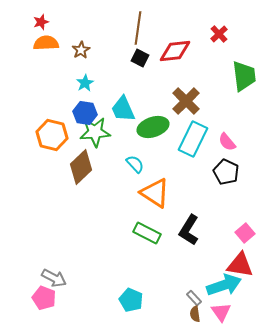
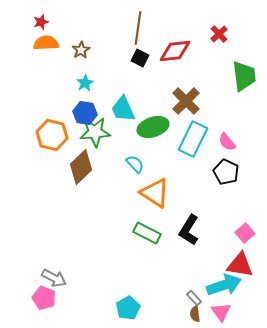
cyan pentagon: moved 3 px left, 8 px down; rotated 20 degrees clockwise
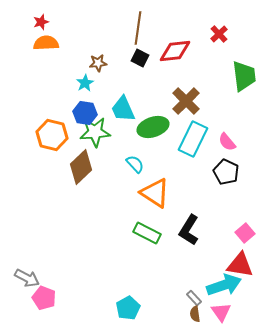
brown star: moved 17 px right, 13 px down; rotated 24 degrees clockwise
gray arrow: moved 27 px left
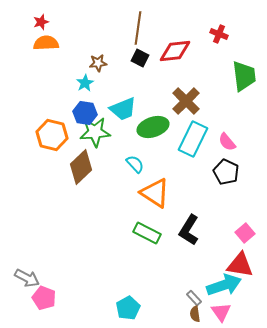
red cross: rotated 24 degrees counterclockwise
cyan trapezoid: rotated 88 degrees counterclockwise
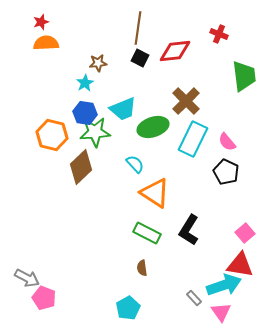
brown semicircle: moved 53 px left, 46 px up
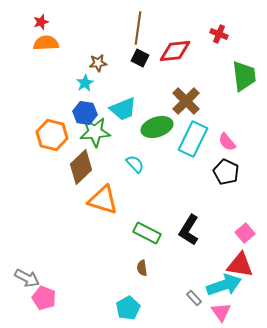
green ellipse: moved 4 px right
orange triangle: moved 52 px left, 7 px down; rotated 16 degrees counterclockwise
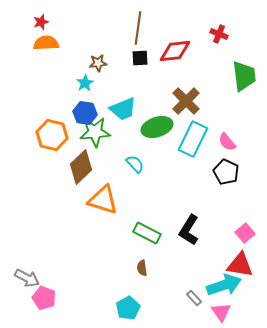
black square: rotated 30 degrees counterclockwise
